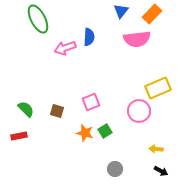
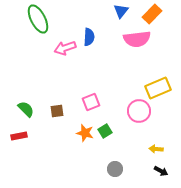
brown square: rotated 24 degrees counterclockwise
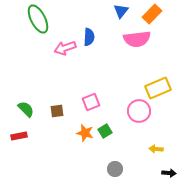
black arrow: moved 8 px right, 2 px down; rotated 24 degrees counterclockwise
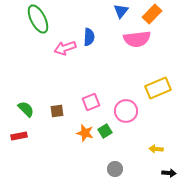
pink circle: moved 13 px left
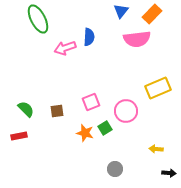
green square: moved 3 px up
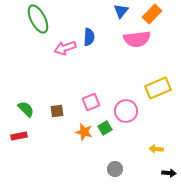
orange star: moved 1 px left, 1 px up
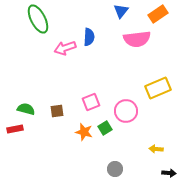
orange rectangle: moved 6 px right; rotated 12 degrees clockwise
green semicircle: rotated 30 degrees counterclockwise
red rectangle: moved 4 px left, 7 px up
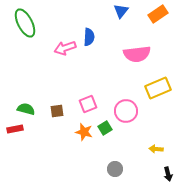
green ellipse: moved 13 px left, 4 px down
pink semicircle: moved 15 px down
pink square: moved 3 px left, 2 px down
black arrow: moved 1 px left, 1 px down; rotated 72 degrees clockwise
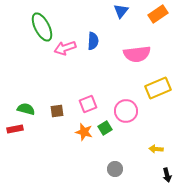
green ellipse: moved 17 px right, 4 px down
blue semicircle: moved 4 px right, 4 px down
black arrow: moved 1 px left, 1 px down
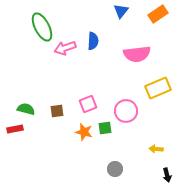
green square: rotated 24 degrees clockwise
